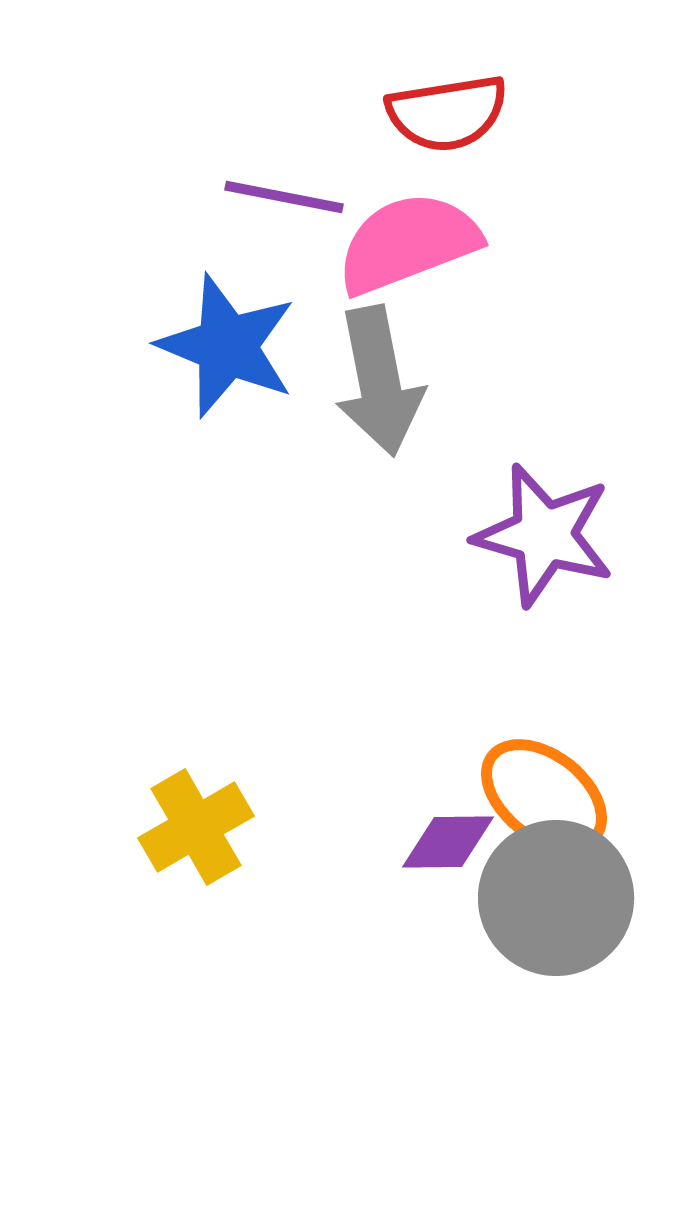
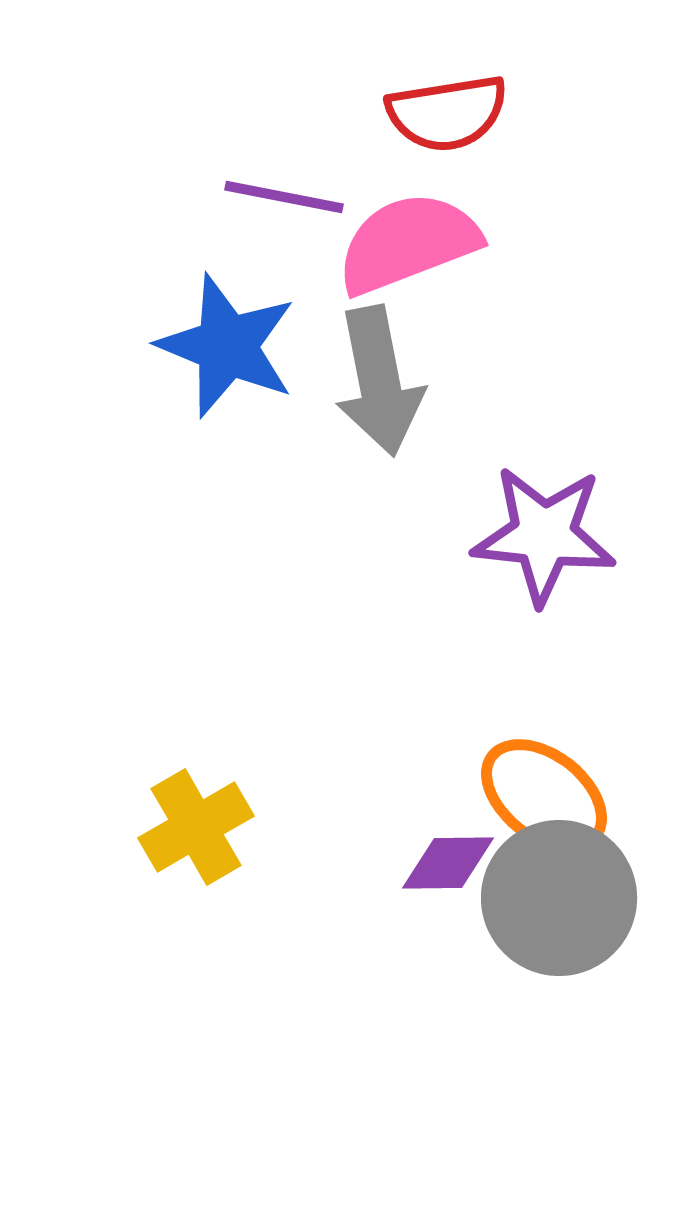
purple star: rotated 10 degrees counterclockwise
purple diamond: moved 21 px down
gray circle: moved 3 px right
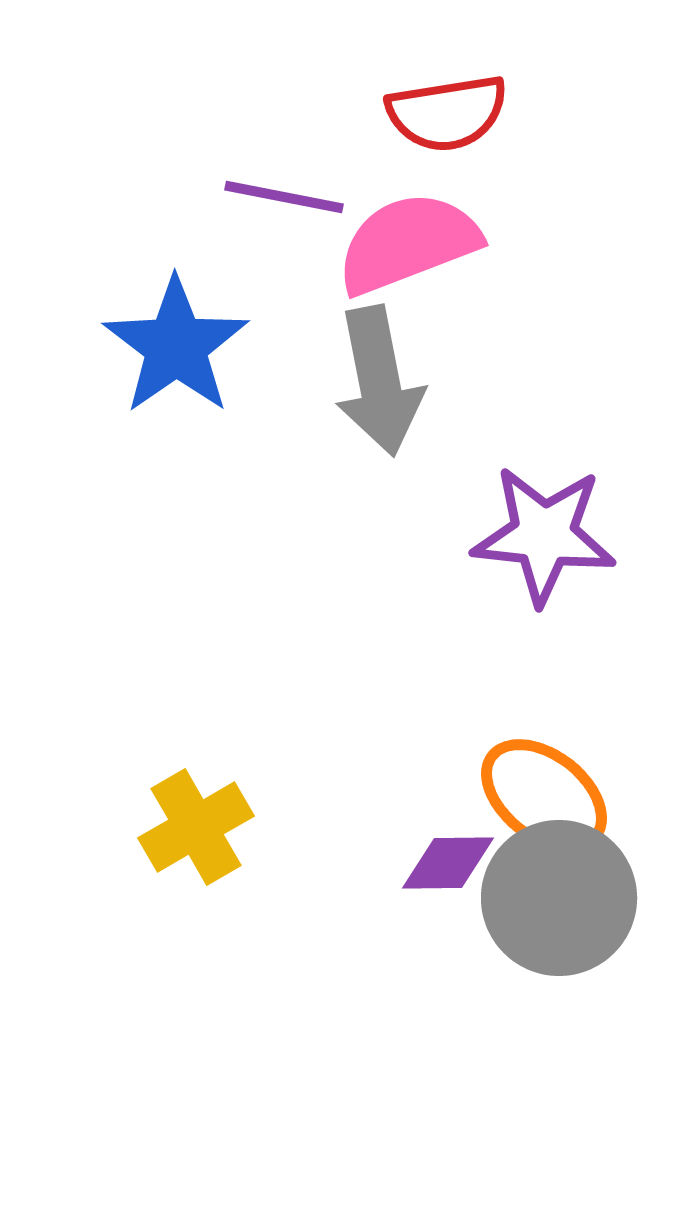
blue star: moved 51 px left; rotated 15 degrees clockwise
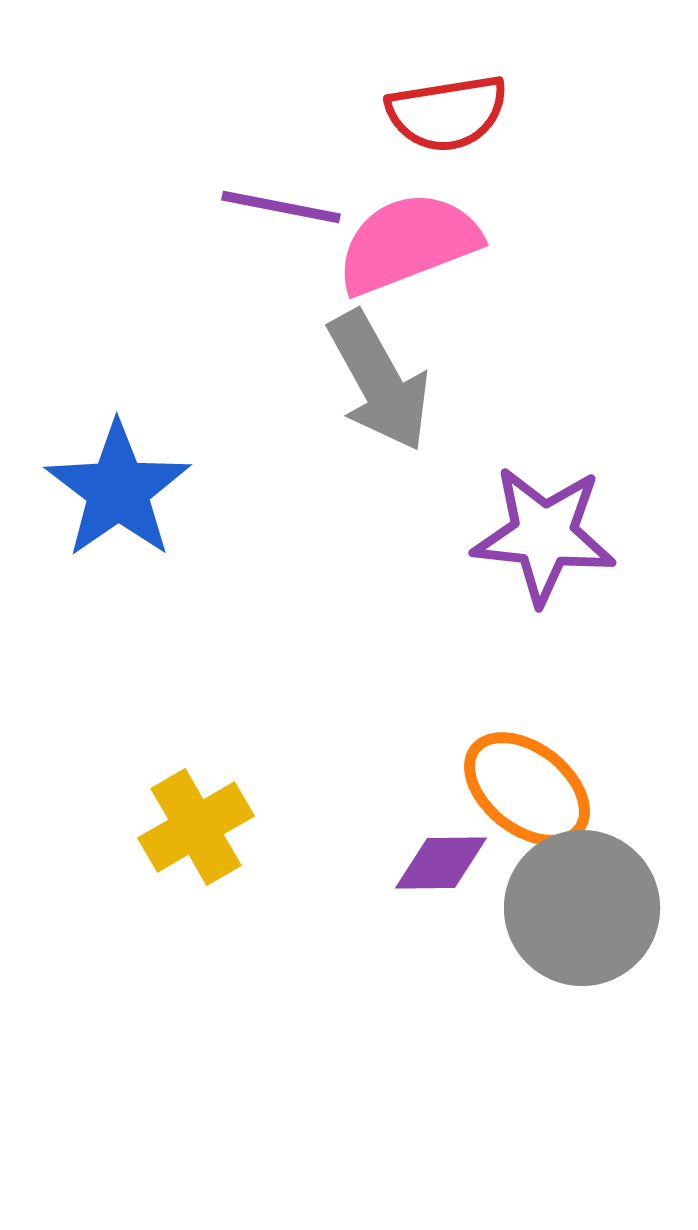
purple line: moved 3 px left, 10 px down
blue star: moved 58 px left, 144 px down
gray arrow: rotated 18 degrees counterclockwise
orange ellipse: moved 17 px left, 7 px up
purple diamond: moved 7 px left
gray circle: moved 23 px right, 10 px down
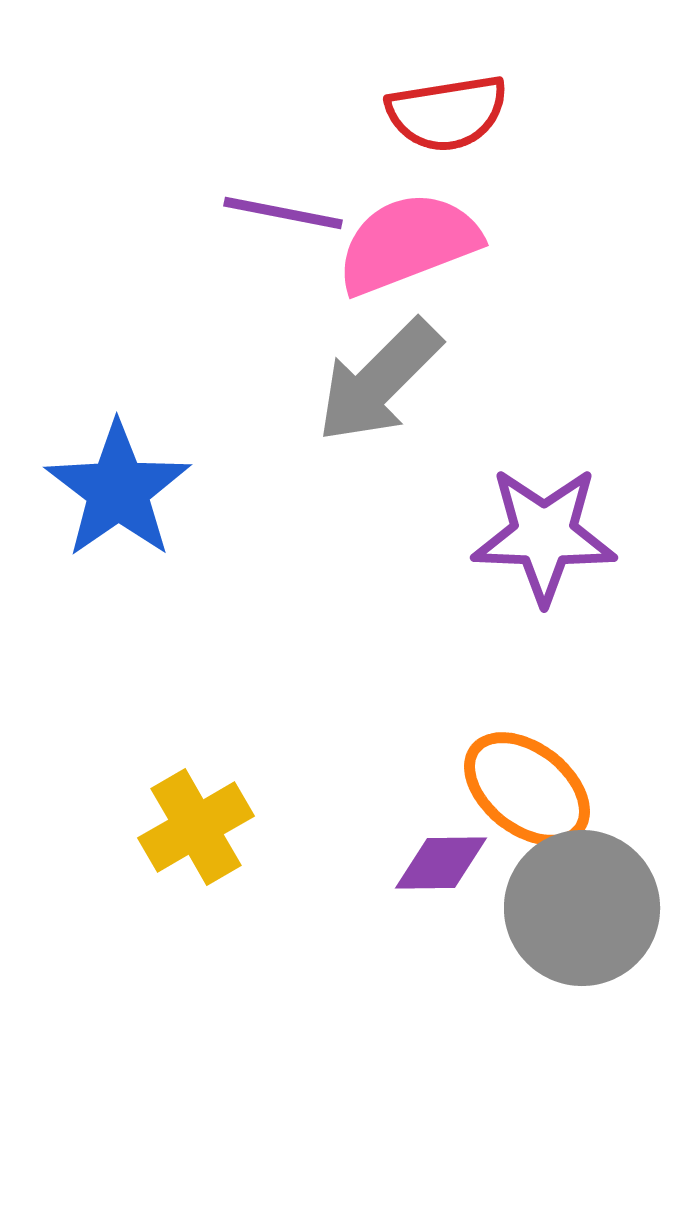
purple line: moved 2 px right, 6 px down
gray arrow: rotated 74 degrees clockwise
purple star: rotated 4 degrees counterclockwise
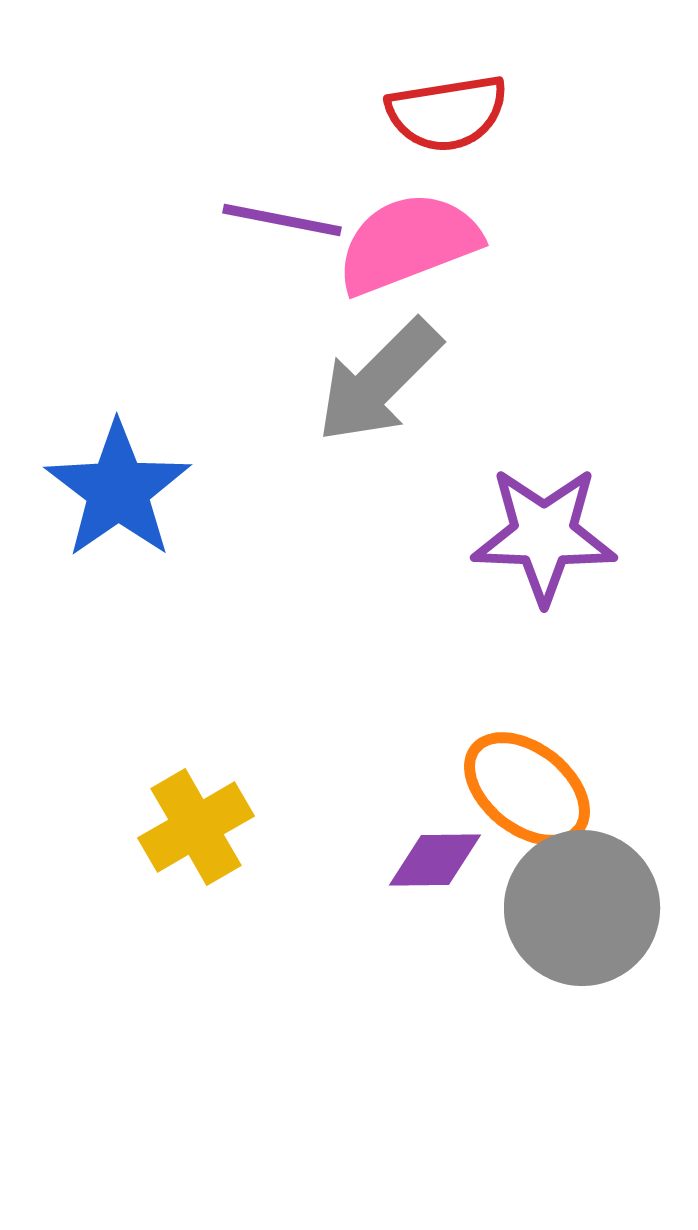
purple line: moved 1 px left, 7 px down
purple diamond: moved 6 px left, 3 px up
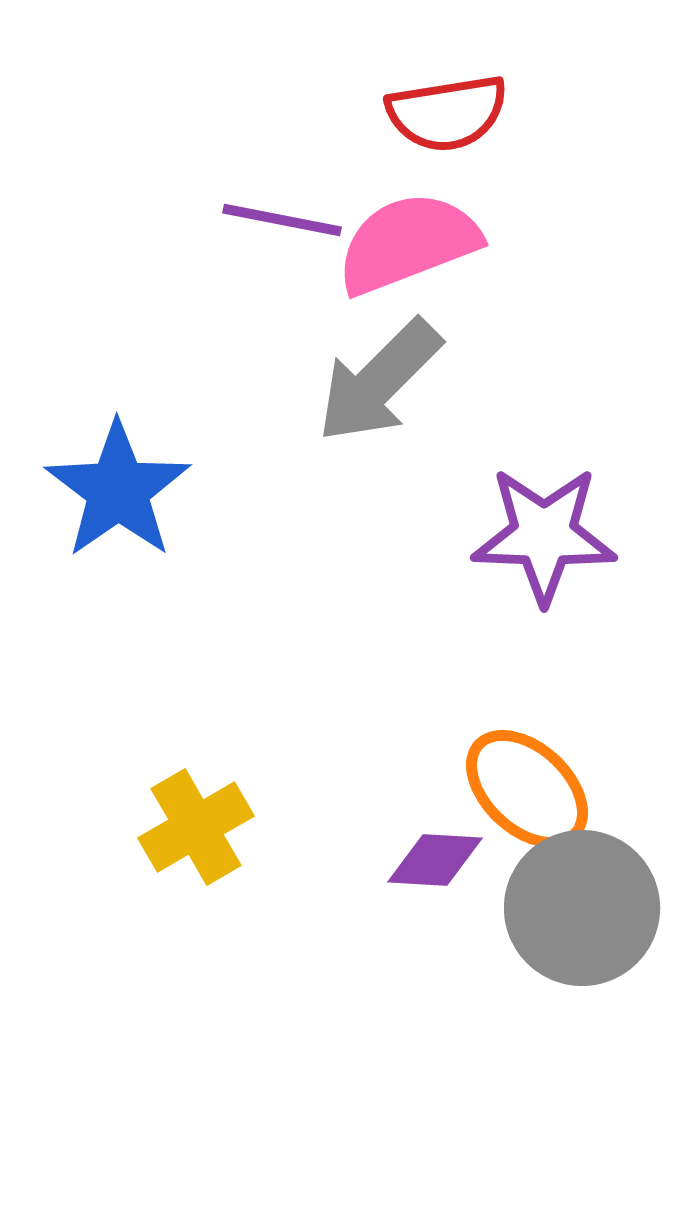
orange ellipse: rotated 5 degrees clockwise
purple diamond: rotated 4 degrees clockwise
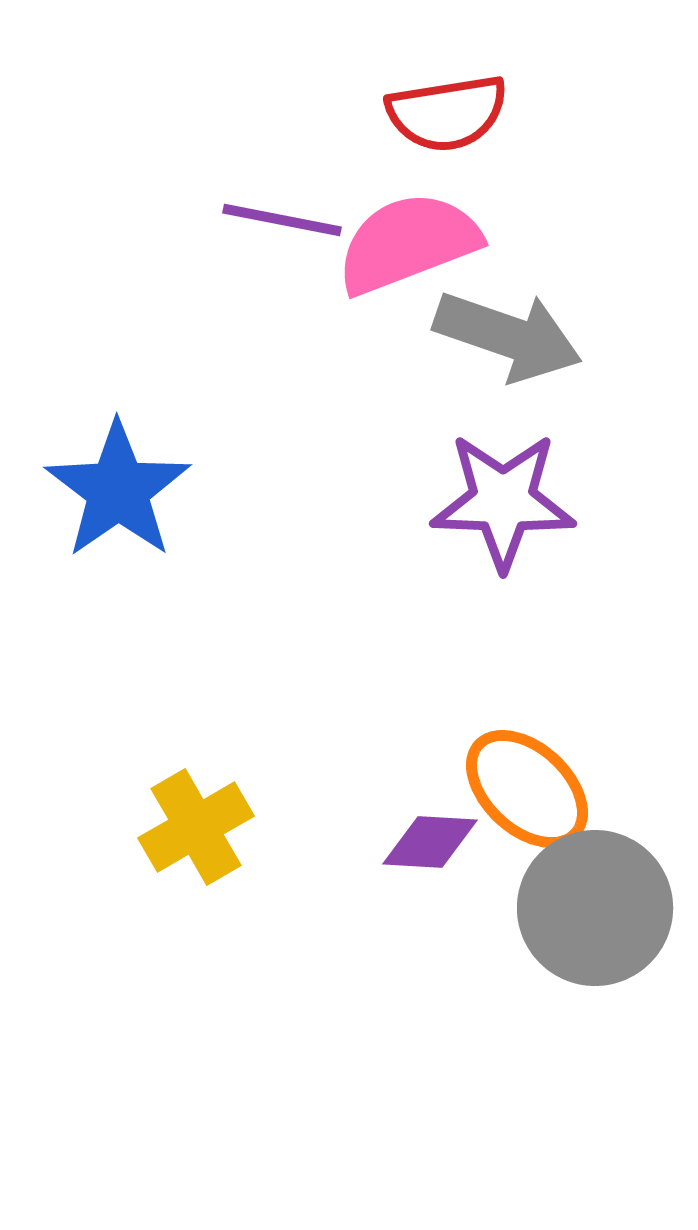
gray arrow: moved 129 px right, 45 px up; rotated 116 degrees counterclockwise
purple star: moved 41 px left, 34 px up
purple diamond: moved 5 px left, 18 px up
gray circle: moved 13 px right
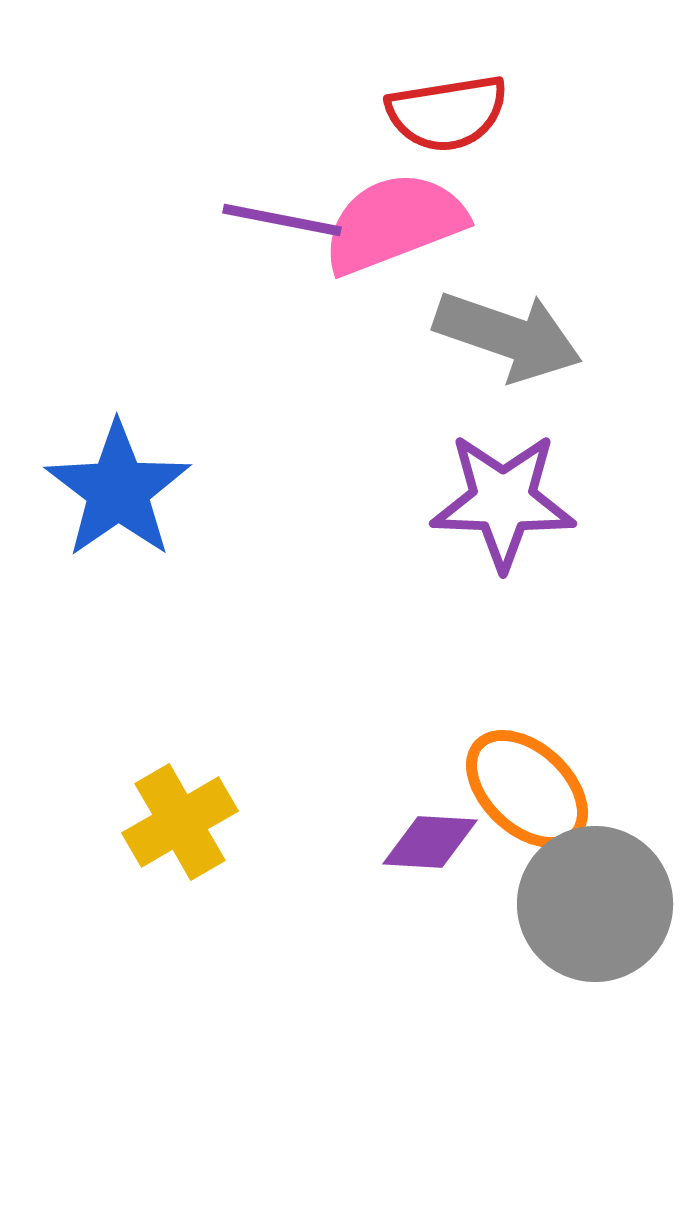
pink semicircle: moved 14 px left, 20 px up
yellow cross: moved 16 px left, 5 px up
gray circle: moved 4 px up
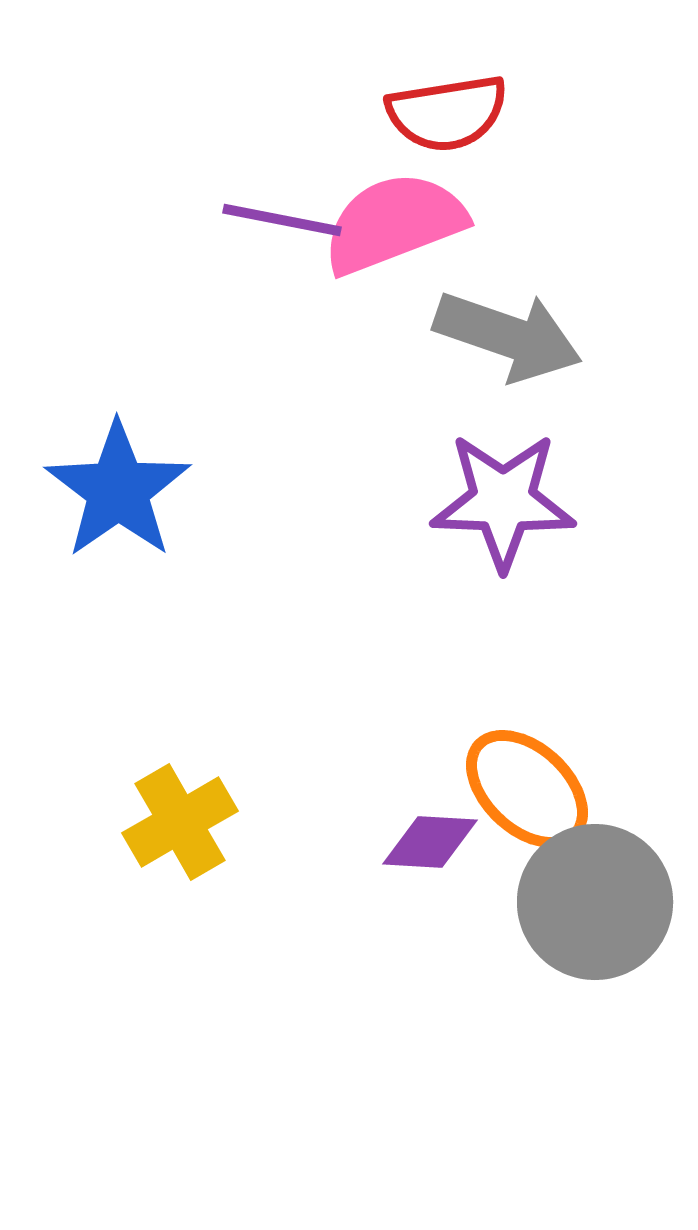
gray circle: moved 2 px up
